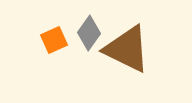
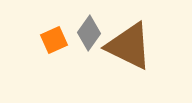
brown triangle: moved 2 px right, 3 px up
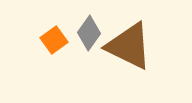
orange square: rotated 12 degrees counterclockwise
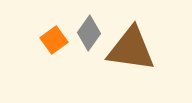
brown triangle: moved 2 px right, 3 px down; rotated 18 degrees counterclockwise
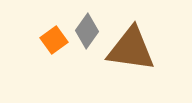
gray diamond: moved 2 px left, 2 px up
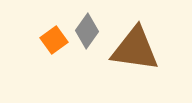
brown triangle: moved 4 px right
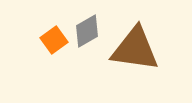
gray diamond: rotated 24 degrees clockwise
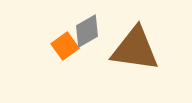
orange square: moved 11 px right, 6 px down
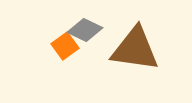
gray diamond: moved 2 px left, 1 px up; rotated 56 degrees clockwise
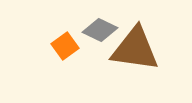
gray diamond: moved 15 px right
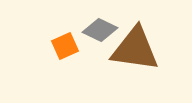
orange square: rotated 12 degrees clockwise
